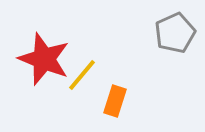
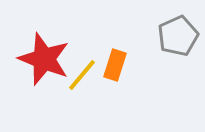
gray pentagon: moved 3 px right, 3 px down
orange rectangle: moved 36 px up
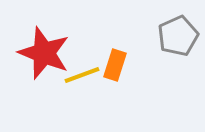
red star: moved 6 px up
yellow line: rotated 30 degrees clockwise
